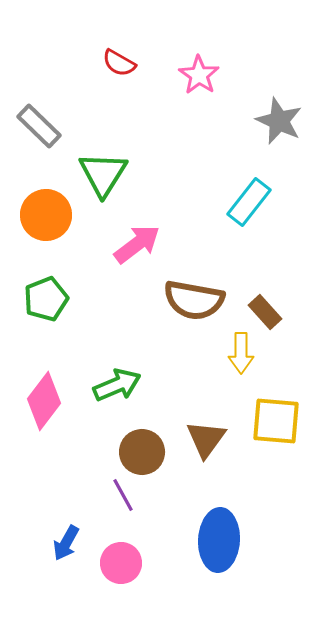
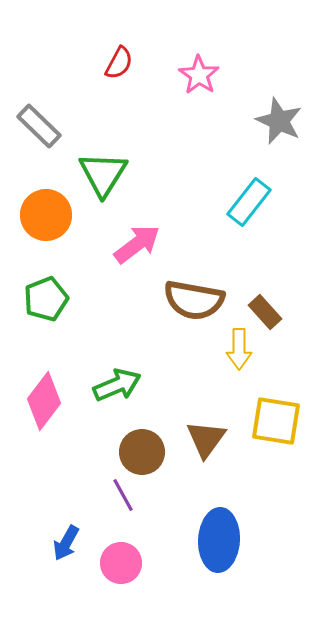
red semicircle: rotated 92 degrees counterclockwise
yellow arrow: moved 2 px left, 4 px up
yellow square: rotated 4 degrees clockwise
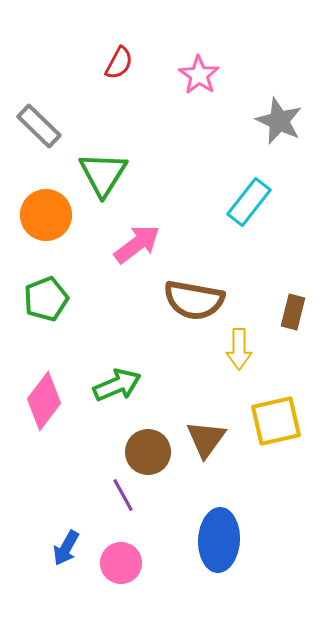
brown rectangle: moved 28 px right; rotated 56 degrees clockwise
yellow square: rotated 22 degrees counterclockwise
brown circle: moved 6 px right
blue arrow: moved 5 px down
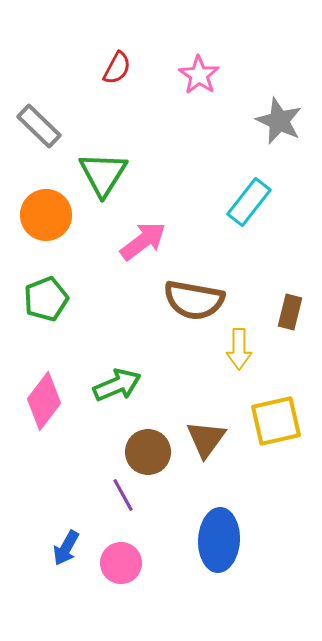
red semicircle: moved 2 px left, 5 px down
pink arrow: moved 6 px right, 3 px up
brown rectangle: moved 3 px left
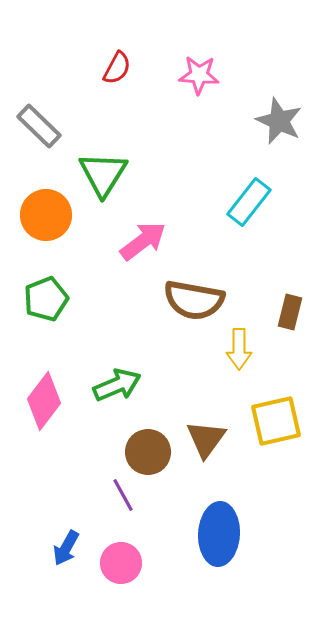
pink star: rotated 30 degrees counterclockwise
blue ellipse: moved 6 px up
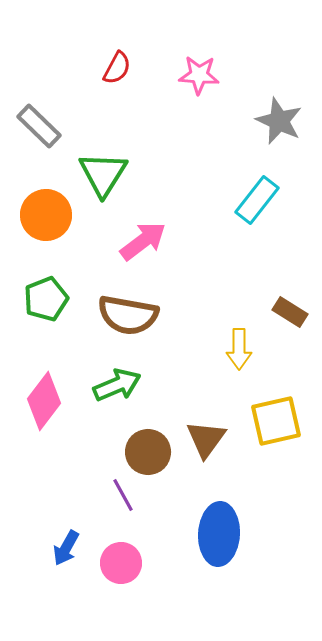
cyan rectangle: moved 8 px right, 2 px up
brown semicircle: moved 66 px left, 15 px down
brown rectangle: rotated 72 degrees counterclockwise
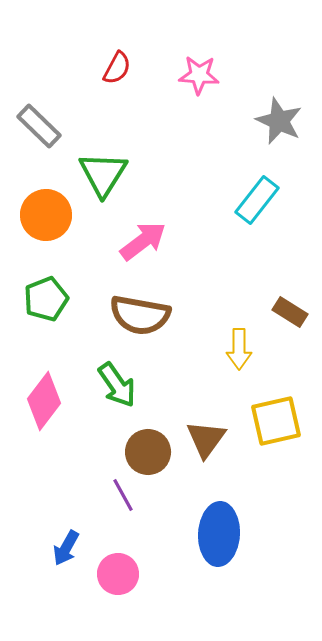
brown semicircle: moved 12 px right
green arrow: rotated 78 degrees clockwise
pink circle: moved 3 px left, 11 px down
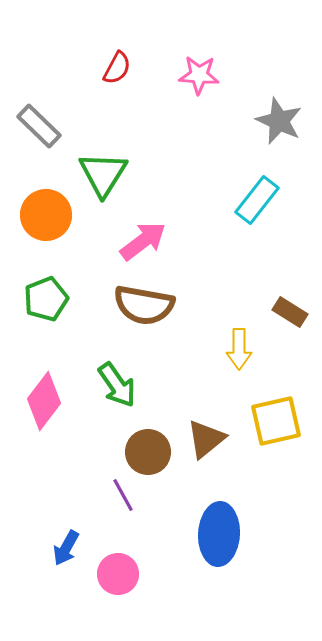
brown semicircle: moved 4 px right, 10 px up
brown triangle: rotated 15 degrees clockwise
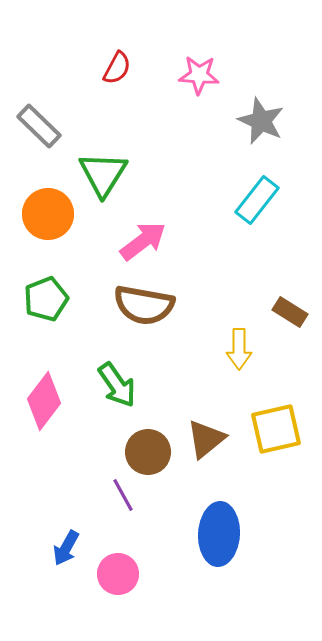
gray star: moved 18 px left
orange circle: moved 2 px right, 1 px up
yellow square: moved 8 px down
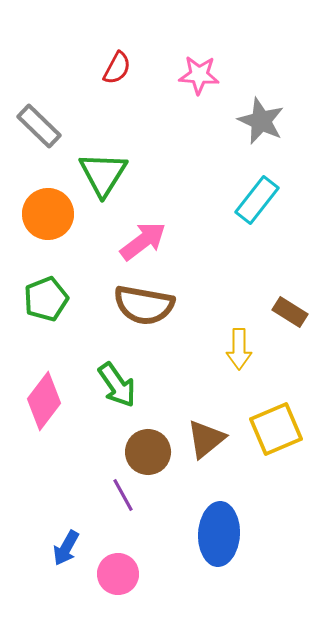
yellow square: rotated 10 degrees counterclockwise
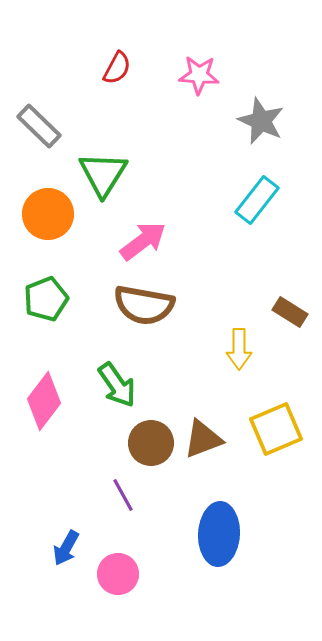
brown triangle: moved 3 px left; rotated 18 degrees clockwise
brown circle: moved 3 px right, 9 px up
